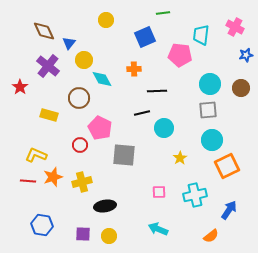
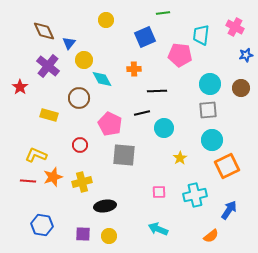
pink pentagon at (100, 128): moved 10 px right, 4 px up
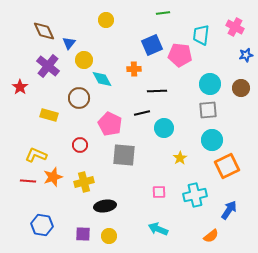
blue square at (145, 37): moved 7 px right, 8 px down
yellow cross at (82, 182): moved 2 px right
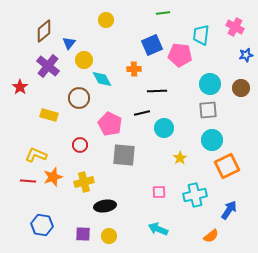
brown diamond at (44, 31): rotated 75 degrees clockwise
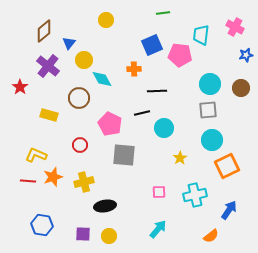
cyan arrow at (158, 229): rotated 108 degrees clockwise
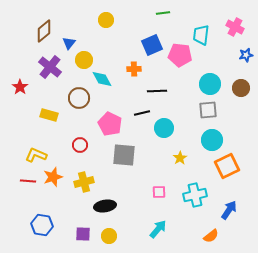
purple cross at (48, 66): moved 2 px right, 1 px down
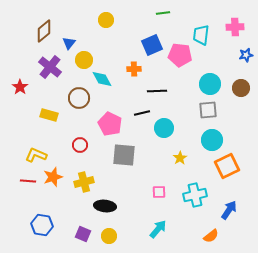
pink cross at (235, 27): rotated 30 degrees counterclockwise
black ellipse at (105, 206): rotated 15 degrees clockwise
purple square at (83, 234): rotated 21 degrees clockwise
